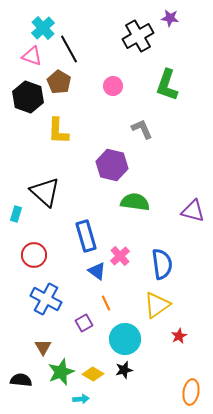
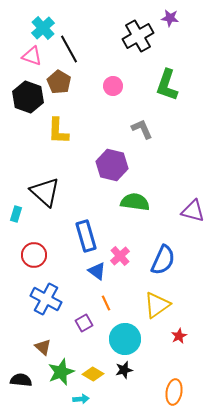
blue semicircle: moved 1 px right, 4 px up; rotated 32 degrees clockwise
brown triangle: rotated 18 degrees counterclockwise
orange ellipse: moved 17 px left
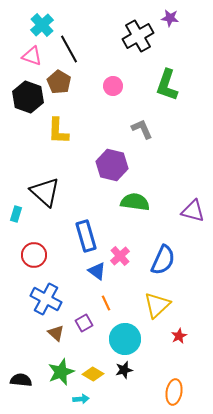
cyan cross: moved 1 px left, 3 px up
yellow triangle: rotated 8 degrees counterclockwise
brown triangle: moved 13 px right, 14 px up
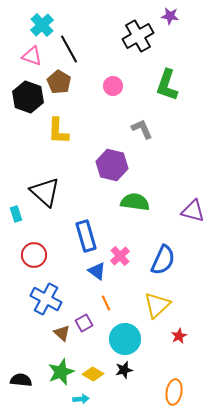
purple star: moved 2 px up
cyan rectangle: rotated 35 degrees counterclockwise
brown triangle: moved 6 px right
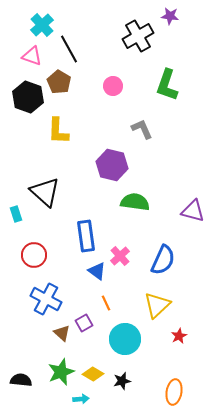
blue rectangle: rotated 8 degrees clockwise
black star: moved 2 px left, 11 px down
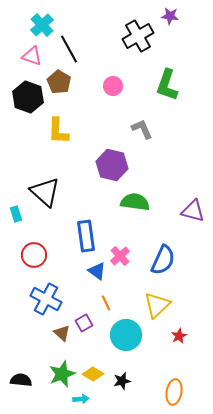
cyan circle: moved 1 px right, 4 px up
green star: moved 1 px right, 2 px down
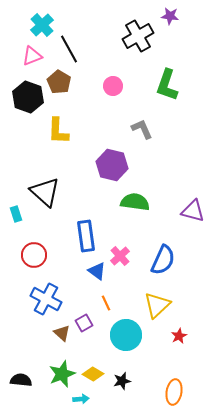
pink triangle: rotated 40 degrees counterclockwise
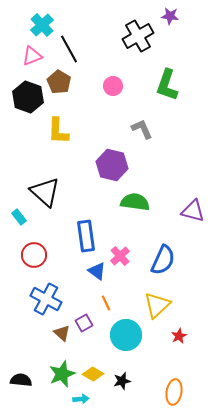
cyan rectangle: moved 3 px right, 3 px down; rotated 21 degrees counterclockwise
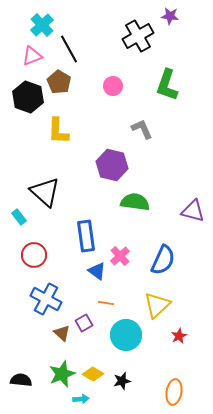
orange line: rotated 56 degrees counterclockwise
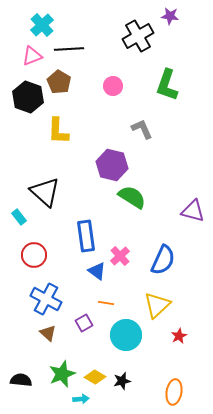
black line: rotated 64 degrees counterclockwise
green semicircle: moved 3 px left, 5 px up; rotated 24 degrees clockwise
brown triangle: moved 14 px left
yellow diamond: moved 2 px right, 3 px down
